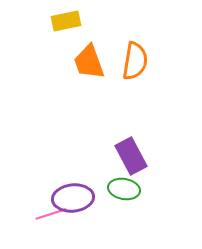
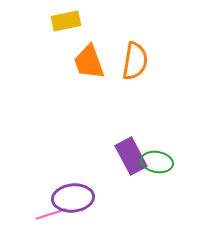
green ellipse: moved 33 px right, 27 px up
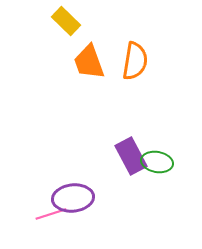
yellow rectangle: rotated 56 degrees clockwise
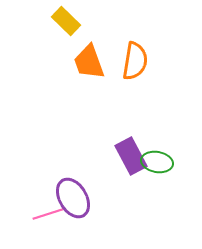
purple ellipse: rotated 66 degrees clockwise
pink line: moved 3 px left
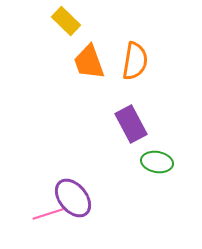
purple rectangle: moved 32 px up
purple ellipse: rotated 9 degrees counterclockwise
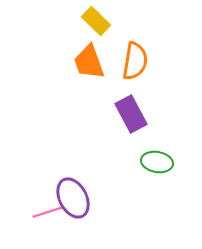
yellow rectangle: moved 30 px right
purple rectangle: moved 10 px up
purple ellipse: rotated 12 degrees clockwise
pink line: moved 2 px up
